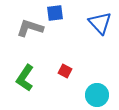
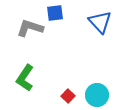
blue triangle: moved 1 px up
red square: moved 3 px right, 25 px down; rotated 16 degrees clockwise
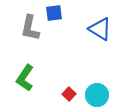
blue square: moved 1 px left
blue triangle: moved 7 px down; rotated 15 degrees counterclockwise
gray L-shape: rotated 96 degrees counterclockwise
red square: moved 1 px right, 2 px up
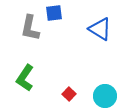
cyan circle: moved 8 px right, 1 px down
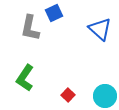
blue square: rotated 18 degrees counterclockwise
blue triangle: rotated 10 degrees clockwise
red square: moved 1 px left, 1 px down
